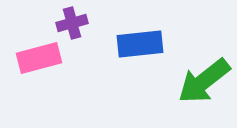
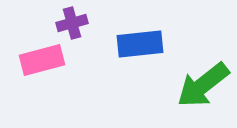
pink rectangle: moved 3 px right, 2 px down
green arrow: moved 1 px left, 4 px down
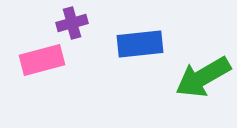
green arrow: moved 8 px up; rotated 8 degrees clockwise
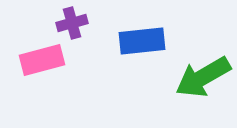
blue rectangle: moved 2 px right, 3 px up
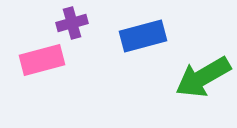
blue rectangle: moved 1 px right, 5 px up; rotated 9 degrees counterclockwise
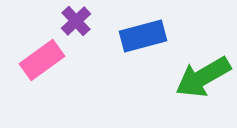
purple cross: moved 4 px right, 2 px up; rotated 28 degrees counterclockwise
pink rectangle: rotated 21 degrees counterclockwise
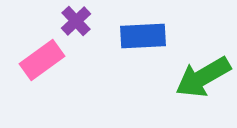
blue rectangle: rotated 12 degrees clockwise
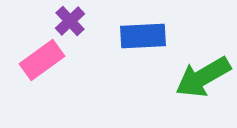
purple cross: moved 6 px left
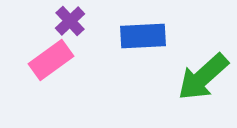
pink rectangle: moved 9 px right
green arrow: rotated 12 degrees counterclockwise
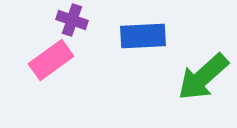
purple cross: moved 2 px right, 1 px up; rotated 28 degrees counterclockwise
